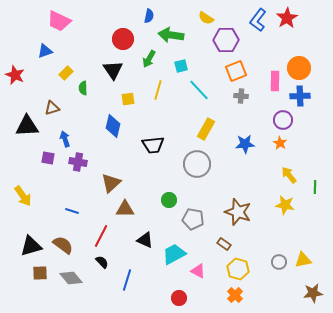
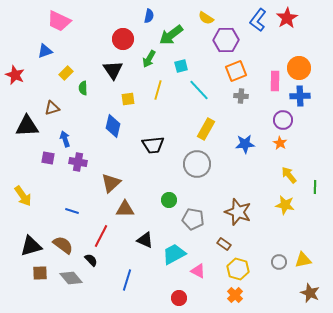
green arrow at (171, 35): rotated 45 degrees counterclockwise
black semicircle at (102, 262): moved 11 px left, 2 px up
brown star at (313, 293): moved 3 px left; rotated 30 degrees clockwise
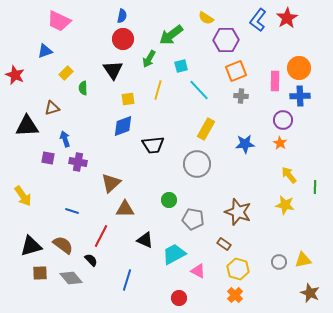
blue semicircle at (149, 16): moved 27 px left
blue diamond at (113, 126): moved 10 px right; rotated 55 degrees clockwise
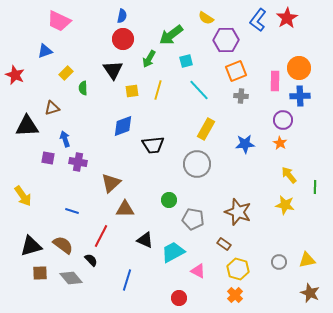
cyan square at (181, 66): moved 5 px right, 5 px up
yellow square at (128, 99): moved 4 px right, 8 px up
cyan trapezoid at (174, 254): moved 1 px left, 2 px up
yellow triangle at (303, 260): moved 4 px right
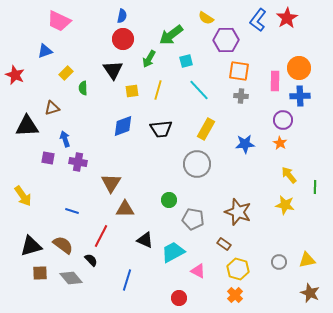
orange square at (236, 71): moved 3 px right; rotated 30 degrees clockwise
black trapezoid at (153, 145): moved 8 px right, 16 px up
brown triangle at (111, 183): rotated 15 degrees counterclockwise
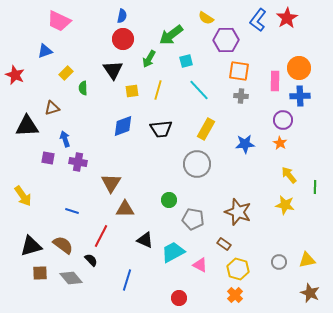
pink triangle at (198, 271): moved 2 px right, 6 px up
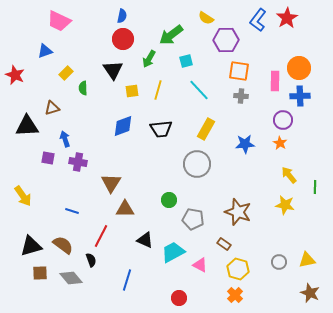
black semicircle at (91, 260): rotated 24 degrees clockwise
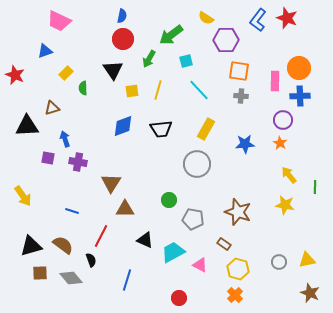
red star at (287, 18): rotated 20 degrees counterclockwise
